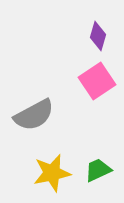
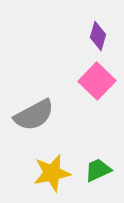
pink square: rotated 12 degrees counterclockwise
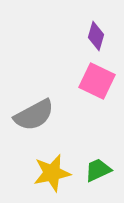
purple diamond: moved 2 px left
pink square: rotated 18 degrees counterclockwise
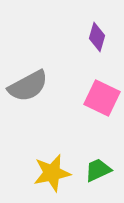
purple diamond: moved 1 px right, 1 px down
pink square: moved 5 px right, 17 px down
gray semicircle: moved 6 px left, 29 px up
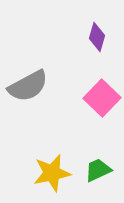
pink square: rotated 18 degrees clockwise
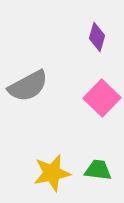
green trapezoid: rotated 32 degrees clockwise
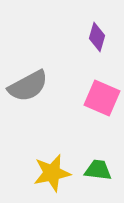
pink square: rotated 21 degrees counterclockwise
